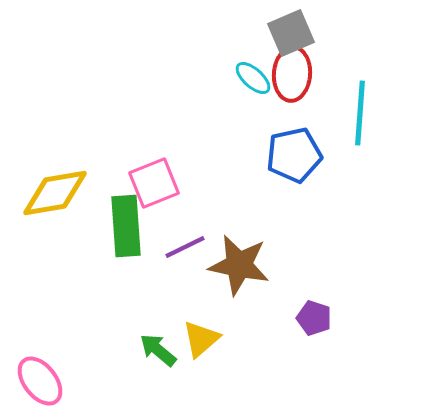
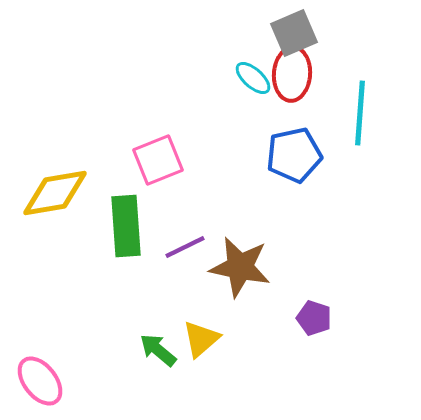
gray square: moved 3 px right
pink square: moved 4 px right, 23 px up
brown star: moved 1 px right, 2 px down
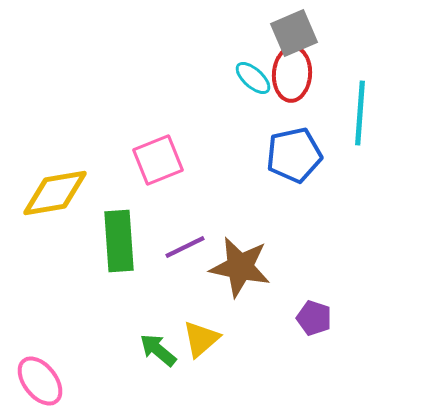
green rectangle: moved 7 px left, 15 px down
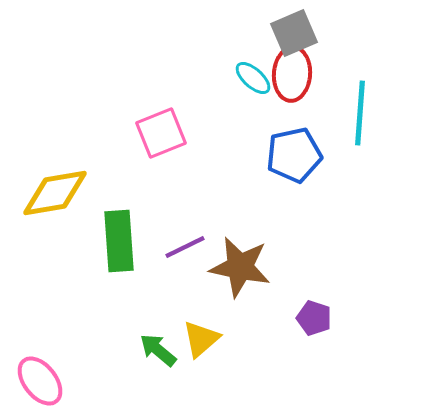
pink square: moved 3 px right, 27 px up
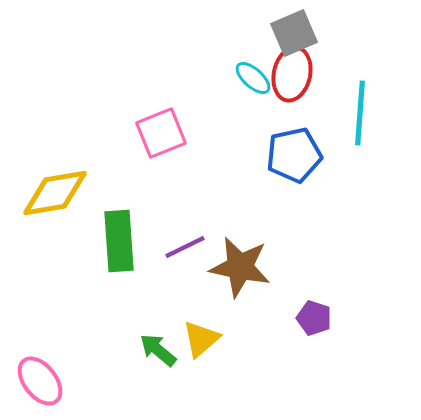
red ellipse: rotated 8 degrees clockwise
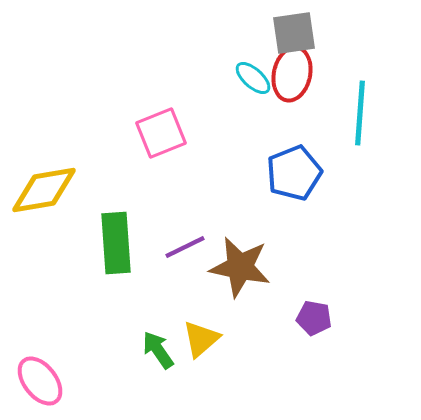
gray square: rotated 15 degrees clockwise
blue pentagon: moved 18 px down; rotated 10 degrees counterclockwise
yellow diamond: moved 11 px left, 3 px up
green rectangle: moved 3 px left, 2 px down
purple pentagon: rotated 8 degrees counterclockwise
green arrow: rotated 15 degrees clockwise
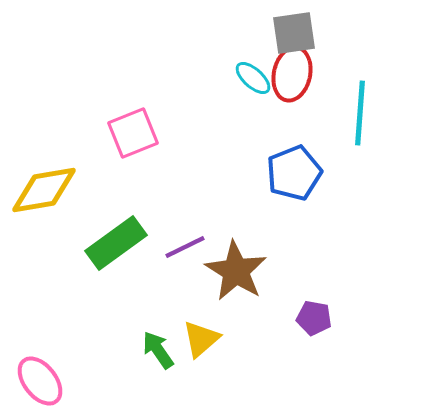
pink square: moved 28 px left
green rectangle: rotated 58 degrees clockwise
brown star: moved 4 px left, 4 px down; rotated 20 degrees clockwise
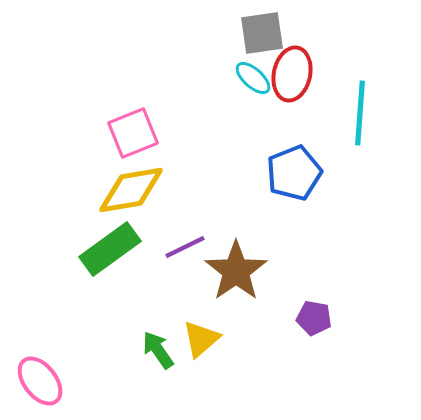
gray square: moved 32 px left
yellow diamond: moved 87 px right
green rectangle: moved 6 px left, 6 px down
brown star: rotated 6 degrees clockwise
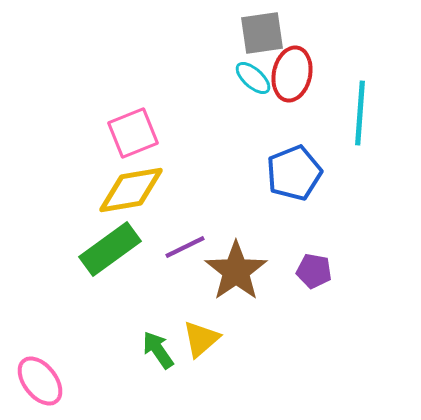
purple pentagon: moved 47 px up
